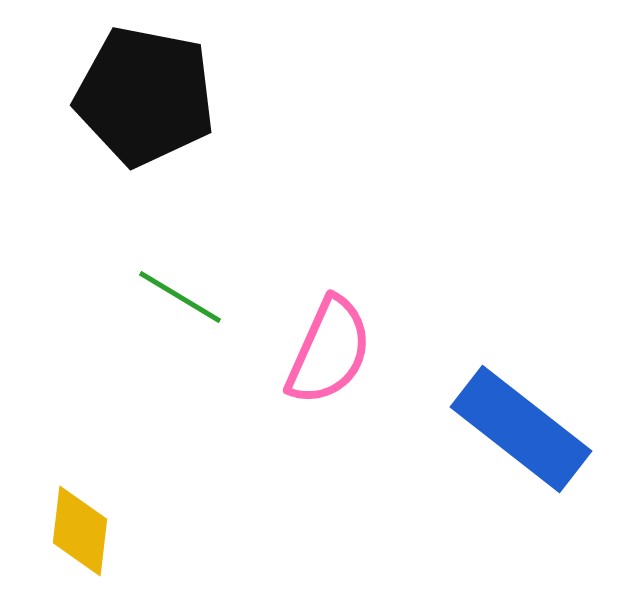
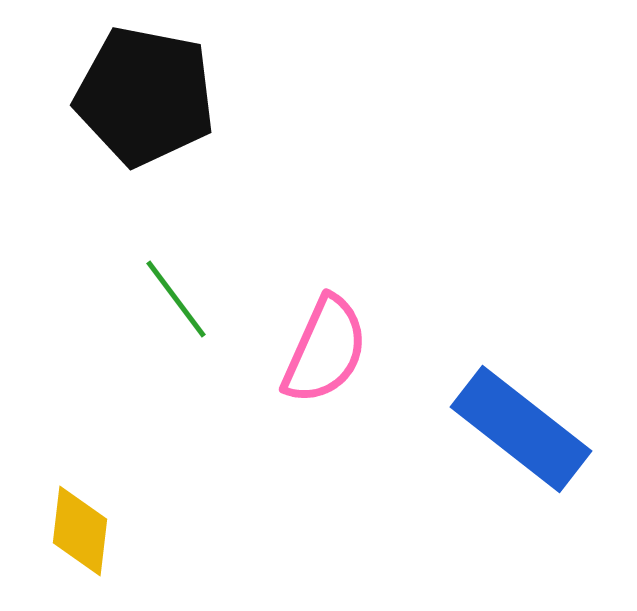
green line: moved 4 px left, 2 px down; rotated 22 degrees clockwise
pink semicircle: moved 4 px left, 1 px up
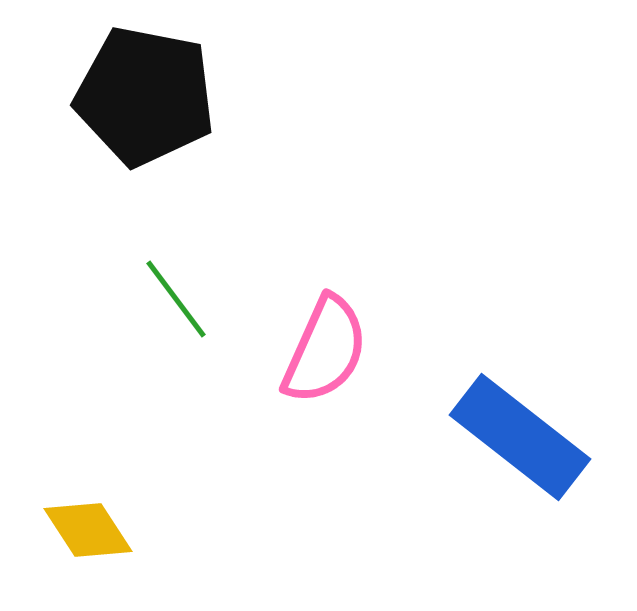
blue rectangle: moved 1 px left, 8 px down
yellow diamond: moved 8 px right, 1 px up; rotated 40 degrees counterclockwise
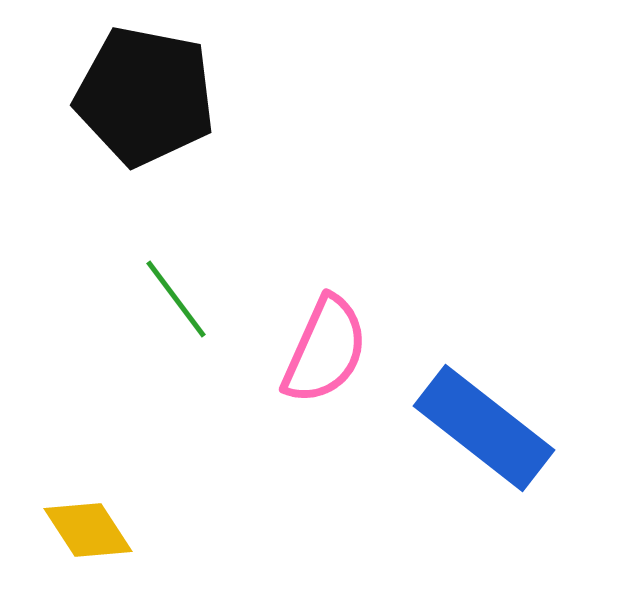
blue rectangle: moved 36 px left, 9 px up
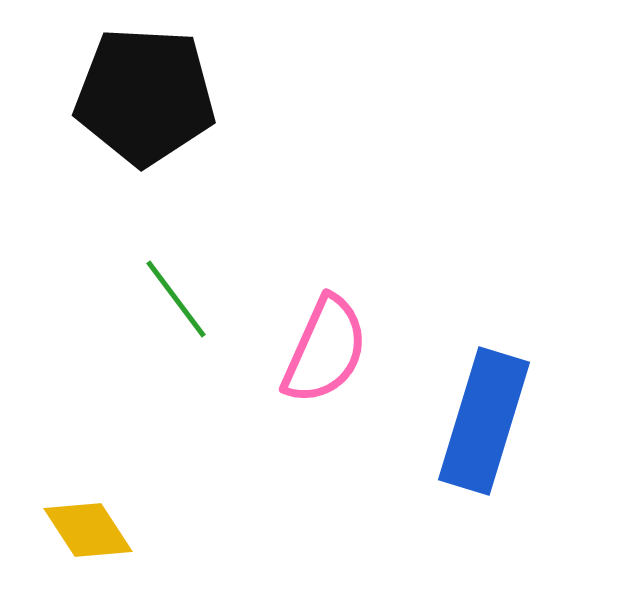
black pentagon: rotated 8 degrees counterclockwise
blue rectangle: moved 7 px up; rotated 69 degrees clockwise
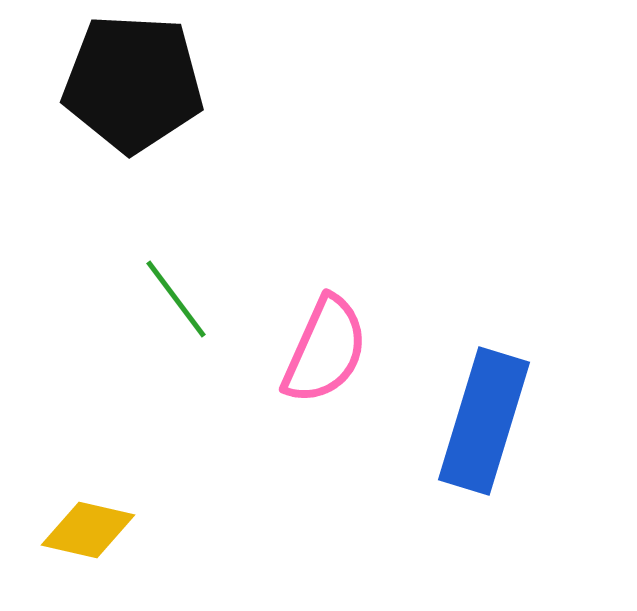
black pentagon: moved 12 px left, 13 px up
yellow diamond: rotated 44 degrees counterclockwise
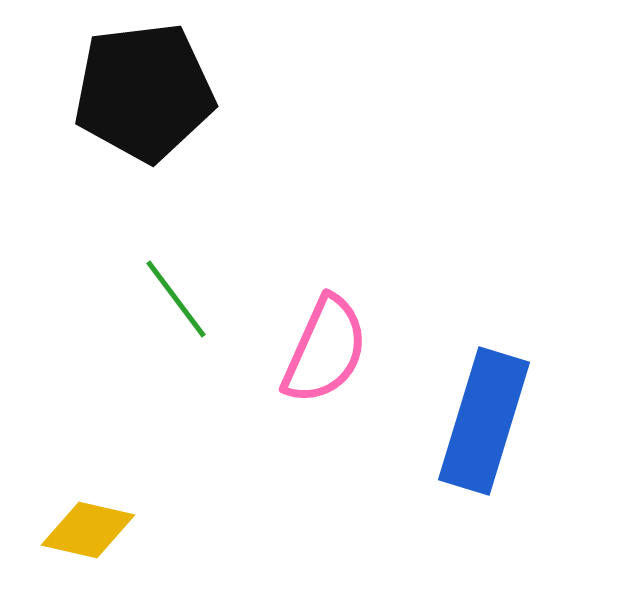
black pentagon: moved 11 px right, 9 px down; rotated 10 degrees counterclockwise
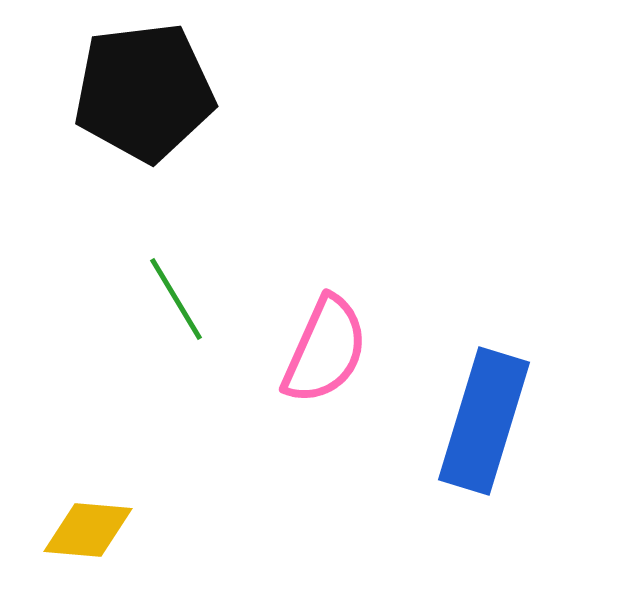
green line: rotated 6 degrees clockwise
yellow diamond: rotated 8 degrees counterclockwise
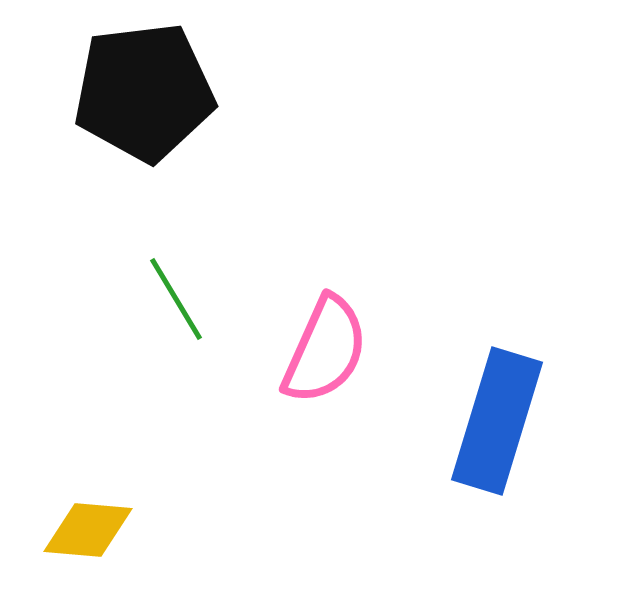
blue rectangle: moved 13 px right
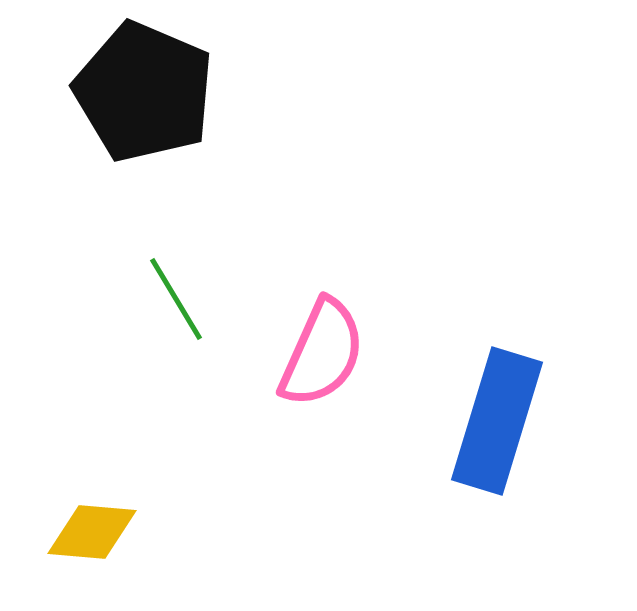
black pentagon: rotated 30 degrees clockwise
pink semicircle: moved 3 px left, 3 px down
yellow diamond: moved 4 px right, 2 px down
